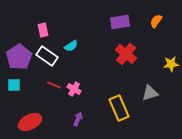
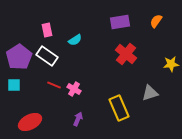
pink rectangle: moved 4 px right
cyan semicircle: moved 4 px right, 6 px up
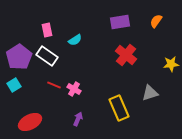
red cross: moved 1 px down
cyan square: rotated 32 degrees counterclockwise
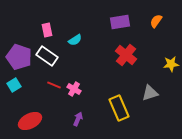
purple pentagon: rotated 20 degrees counterclockwise
red ellipse: moved 1 px up
